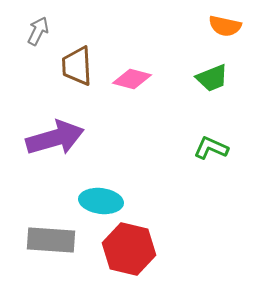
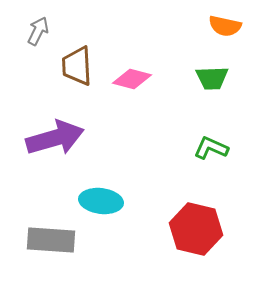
green trapezoid: rotated 20 degrees clockwise
red hexagon: moved 67 px right, 20 px up
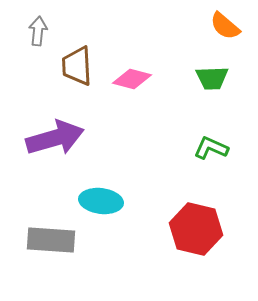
orange semicircle: rotated 28 degrees clockwise
gray arrow: rotated 20 degrees counterclockwise
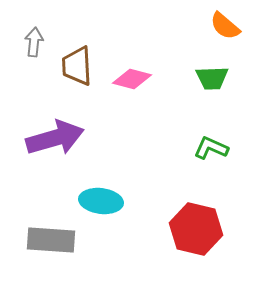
gray arrow: moved 4 px left, 11 px down
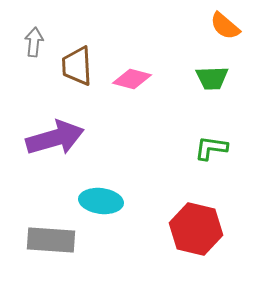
green L-shape: rotated 16 degrees counterclockwise
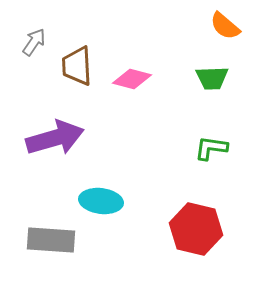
gray arrow: rotated 28 degrees clockwise
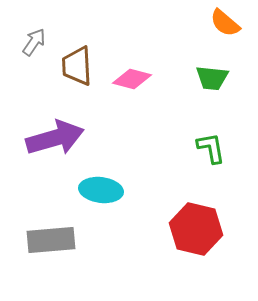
orange semicircle: moved 3 px up
green trapezoid: rotated 8 degrees clockwise
green L-shape: rotated 72 degrees clockwise
cyan ellipse: moved 11 px up
gray rectangle: rotated 9 degrees counterclockwise
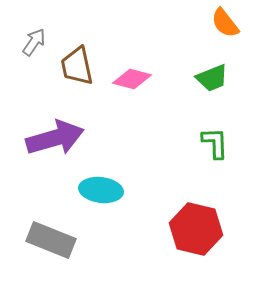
orange semicircle: rotated 12 degrees clockwise
brown trapezoid: rotated 9 degrees counterclockwise
green trapezoid: rotated 28 degrees counterclockwise
green L-shape: moved 4 px right, 5 px up; rotated 8 degrees clockwise
gray rectangle: rotated 27 degrees clockwise
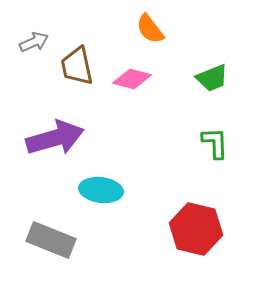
orange semicircle: moved 75 px left, 6 px down
gray arrow: rotated 32 degrees clockwise
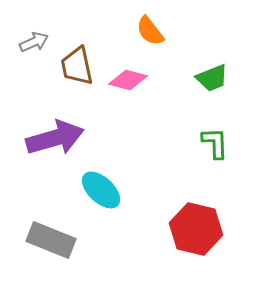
orange semicircle: moved 2 px down
pink diamond: moved 4 px left, 1 px down
cyan ellipse: rotated 36 degrees clockwise
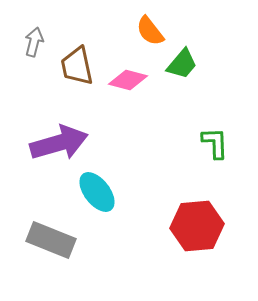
gray arrow: rotated 52 degrees counterclockwise
green trapezoid: moved 30 px left, 14 px up; rotated 28 degrees counterclockwise
purple arrow: moved 4 px right, 5 px down
cyan ellipse: moved 4 px left, 2 px down; rotated 9 degrees clockwise
red hexagon: moved 1 px right, 3 px up; rotated 18 degrees counterclockwise
